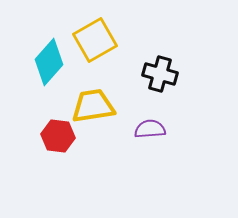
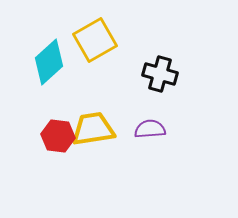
cyan diamond: rotated 6 degrees clockwise
yellow trapezoid: moved 23 px down
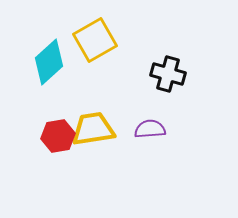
black cross: moved 8 px right
red hexagon: rotated 16 degrees counterclockwise
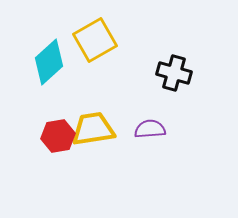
black cross: moved 6 px right, 1 px up
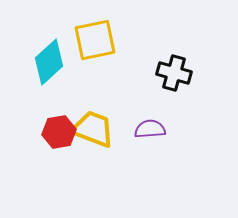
yellow square: rotated 18 degrees clockwise
yellow trapezoid: rotated 30 degrees clockwise
red hexagon: moved 1 px right, 4 px up
